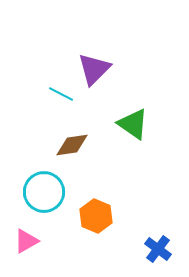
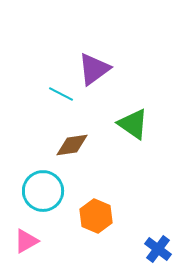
purple triangle: rotated 9 degrees clockwise
cyan circle: moved 1 px left, 1 px up
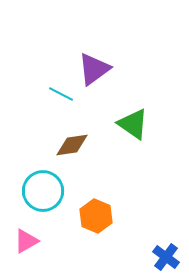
blue cross: moved 8 px right, 8 px down
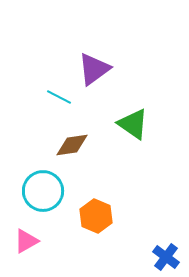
cyan line: moved 2 px left, 3 px down
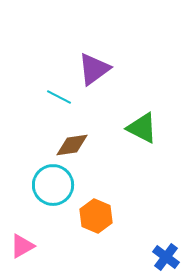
green triangle: moved 9 px right, 4 px down; rotated 8 degrees counterclockwise
cyan circle: moved 10 px right, 6 px up
pink triangle: moved 4 px left, 5 px down
